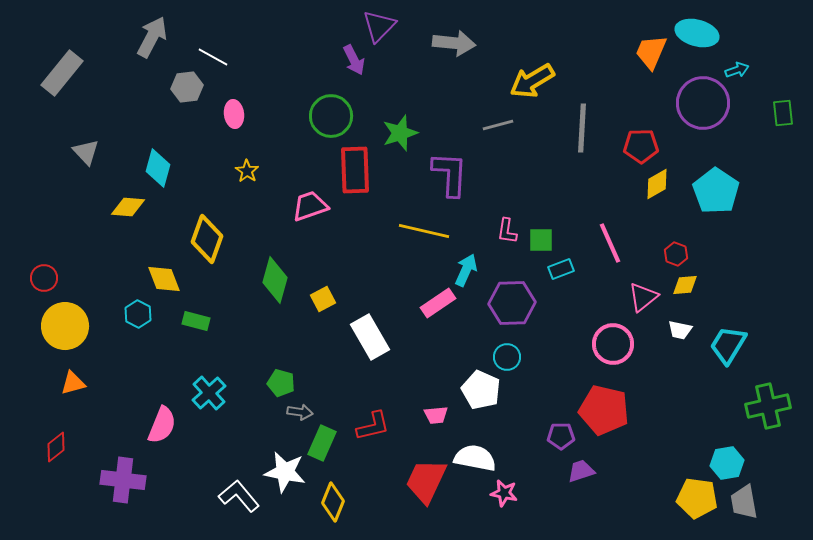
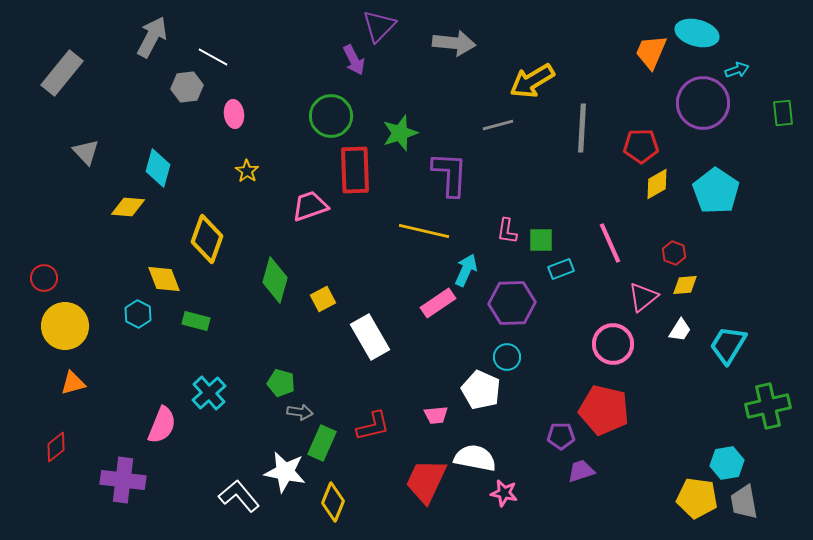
red hexagon at (676, 254): moved 2 px left, 1 px up
white trapezoid at (680, 330): rotated 70 degrees counterclockwise
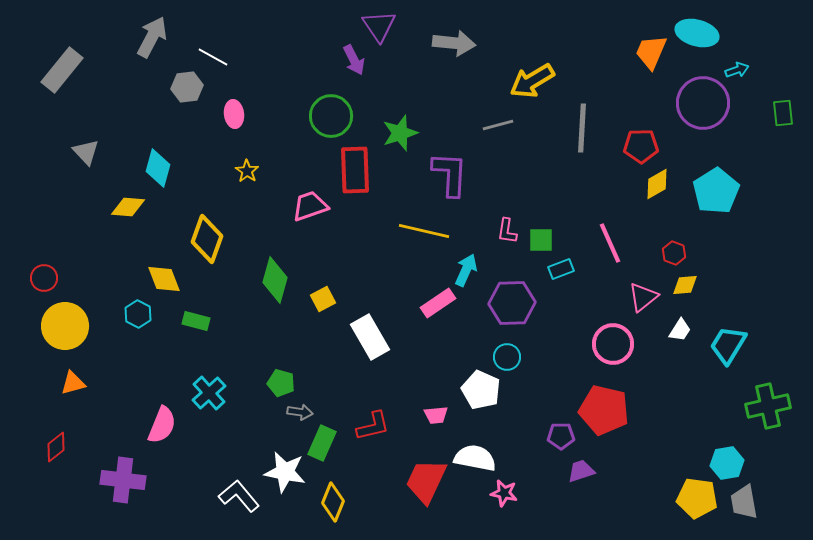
purple triangle at (379, 26): rotated 18 degrees counterclockwise
gray rectangle at (62, 73): moved 3 px up
cyan pentagon at (716, 191): rotated 6 degrees clockwise
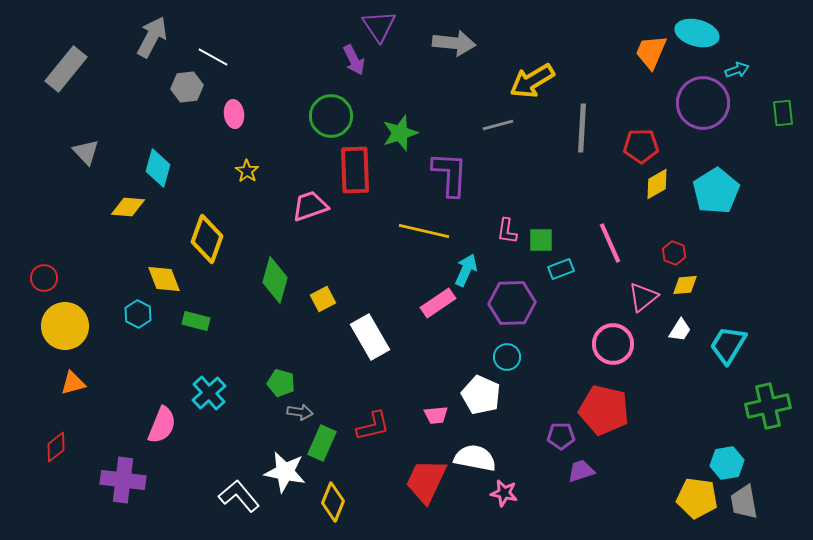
gray rectangle at (62, 70): moved 4 px right, 1 px up
white pentagon at (481, 390): moved 5 px down
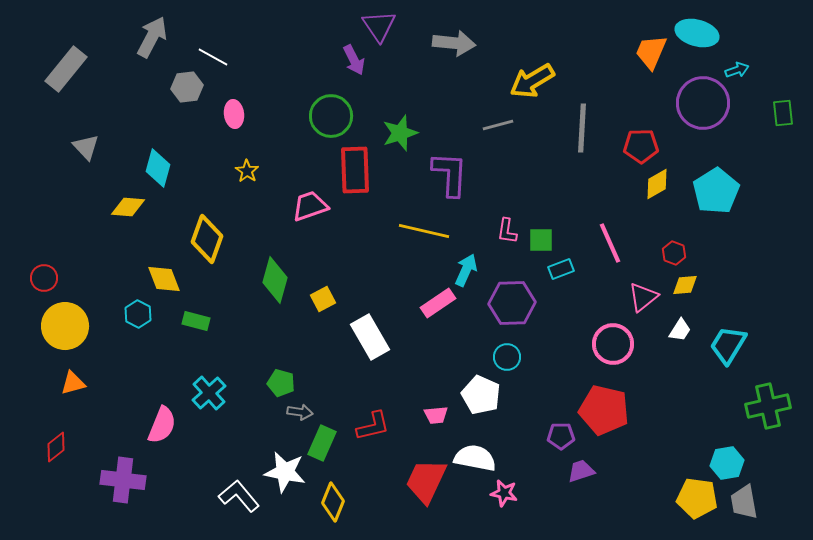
gray triangle at (86, 152): moved 5 px up
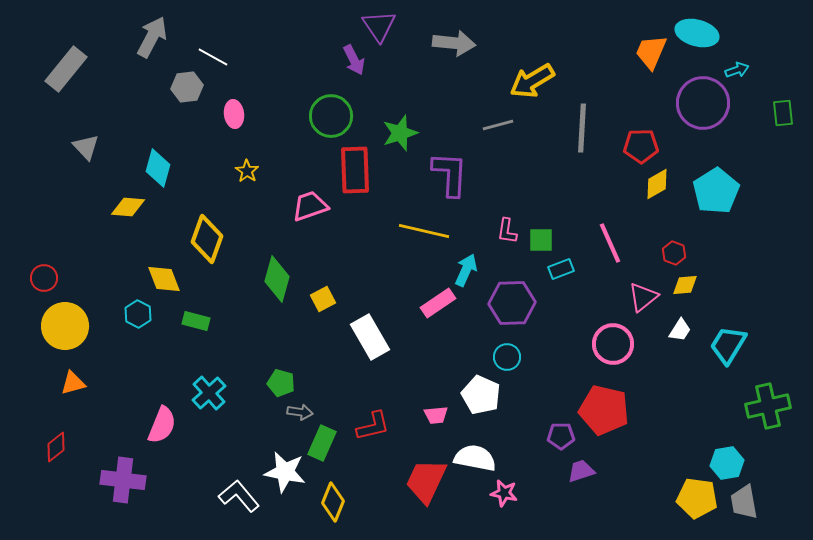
green diamond at (275, 280): moved 2 px right, 1 px up
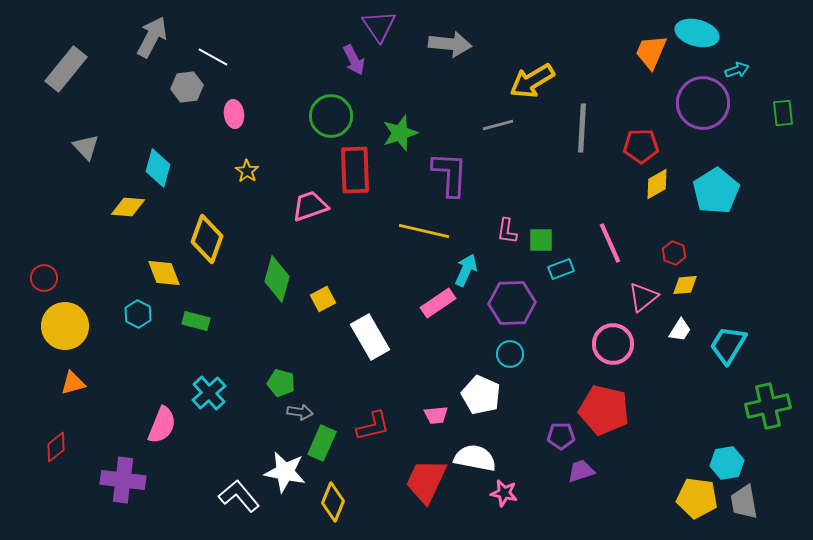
gray arrow at (454, 43): moved 4 px left, 1 px down
yellow diamond at (164, 279): moved 6 px up
cyan circle at (507, 357): moved 3 px right, 3 px up
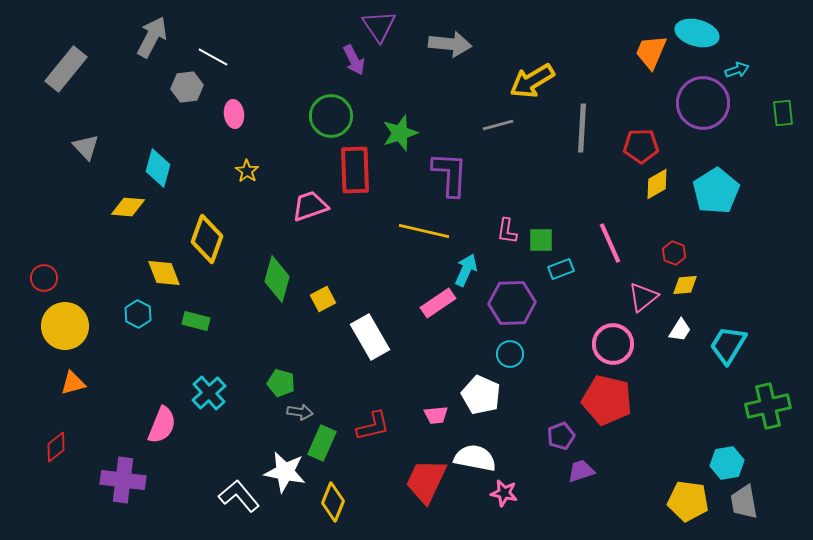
red pentagon at (604, 410): moved 3 px right, 10 px up
purple pentagon at (561, 436): rotated 20 degrees counterclockwise
yellow pentagon at (697, 498): moved 9 px left, 3 px down
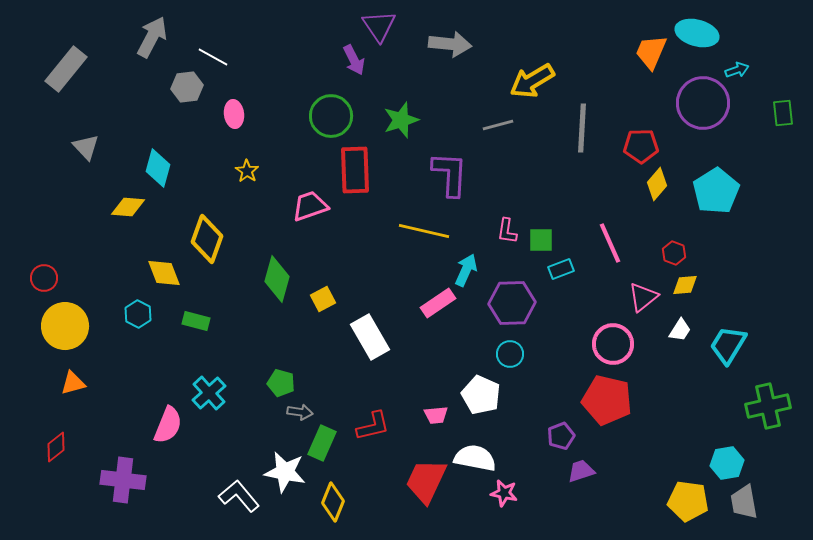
green star at (400, 133): moved 1 px right, 13 px up
yellow diamond at (657, 184): rotated 20 degrees counterclockwise
pink semicircle at (162, 425): moved 6 px right
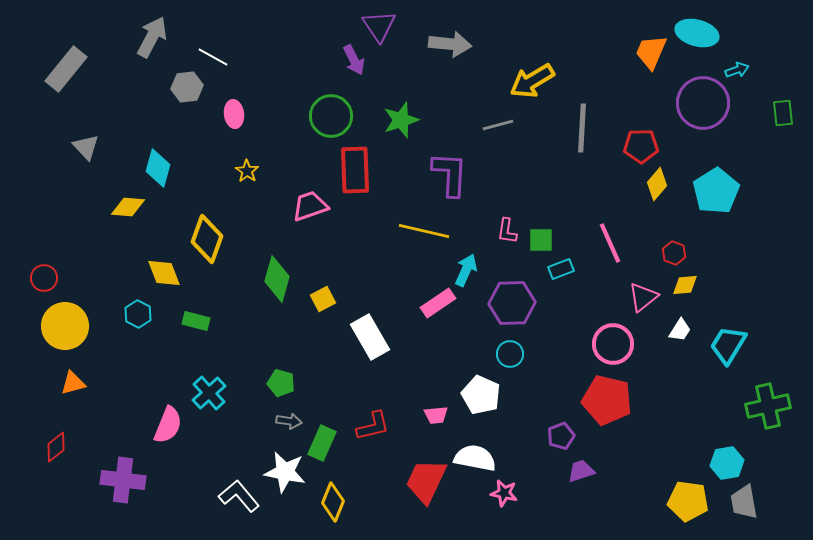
gray arrow at (300, 412): moved 11 px left, 9 px down
